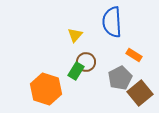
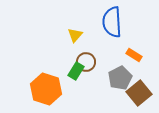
brown square: moved 1 px left
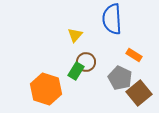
blue semicircle: moved 3 px up
gray pentagon: rotated 20 degrees counterclockwise
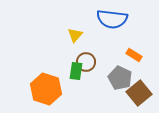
blue semicircle: rotated 80 degrees counterclockwise
green rectangle: rotated 24 degrees counterclockwise
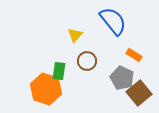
blue semicircle: moved 1 px right, 2 px down; rotated 136 degrees counterclockwise
brown circle: moved 1 px right, 1 px up
green rectangle: moved 17 px left
gray pentagon: moved 2 px right
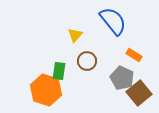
orange hexagon: moved 1 px down
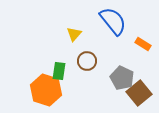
yellow triangle: moved 1 px left, 1 px up
orange rectangle: moved 9 px right, 11 px up
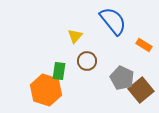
yellow triangle: moved 1 px right, 2 px down
orange rectangle: moved 1 px right, 1 px down
brown square: moved 2 px right, 3 px up
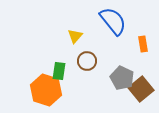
orange rectangle: moved 1 px left, 1 px up; rotated 49 degrees clockwise
brown square: moved 1 px up
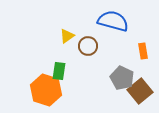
blue semicircle: rotated 36 degrees counterclockwise
yellow triangle: moved 8 px left; rotated 14 degrees clockwise
orange rectangle: moved 7 px down
brown circle: moved 1 px right, 15 px up
brown square: moved 1 px left, 2 px down
